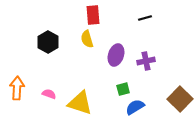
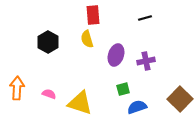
blue semicircle: moved 2 px right; rotated 12 degrees clockwise
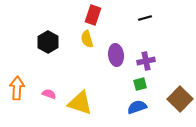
red rectangle: rotated 24 degrees clockwise
purple ellipse: rotated 25 degrees counterclockwise
green square: moved 17 px right, 5 px up
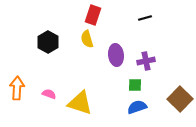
green square: moved 5 px left, 1 px down; rotated 16 degrees clockwise
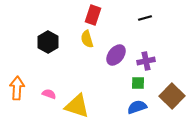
purple ellipse: rotated 45 degrees clockwise
green square: moved 3 px right, 2 px up
brown square: moved 8 px left, 3 px up
yellow triangle: moved 3 px left, 3 px down
